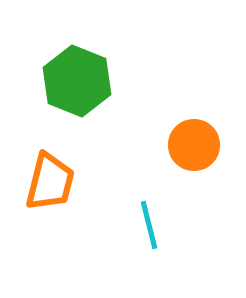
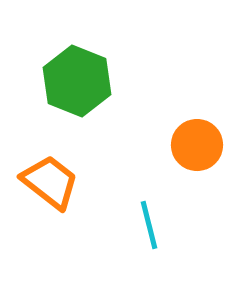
orange circle: moved 3 px right
orange trapezoid: rotated 66 degrees counterclockwise
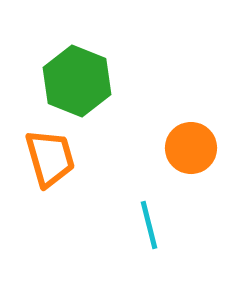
orange circle: moved 6 px left, 3 px down
orange trapezoid: moved 24 px up; rotated 36 degrees clockwise
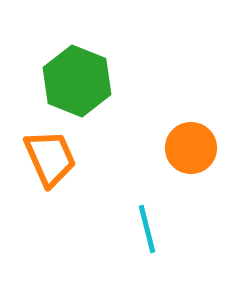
orange trapezoid: rotated 8 degrees counterclockwise
cyan line: moved 2 px left, 4 px down
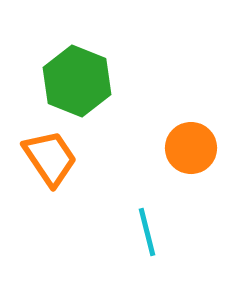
orange trapezoid: rotated 10 degrees counterclockwise
cyan line: moved 3 px down
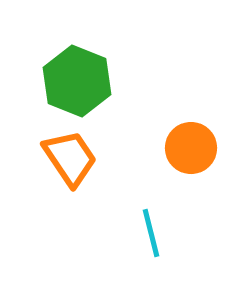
orange trapezoid: moved 20 px right
cyan line: moved 4 px right, 1 px down
